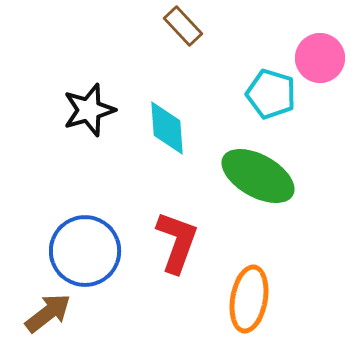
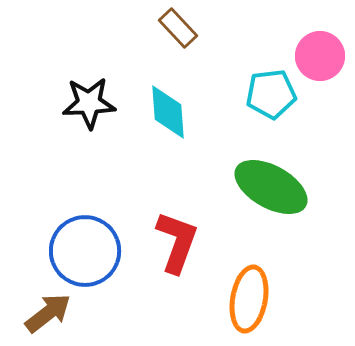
brown rectangle: moved 5 px left, 2 px down
pink circle: moved 2 px up
cyan pentagon: rotated 24 degrees counterclockwise
black star: moved 7 px up; rotated 14 degrees clockwise
cyan diamond: moved 1 px right, 16 px up
green ellipse: moved 13 px right, 11 px down
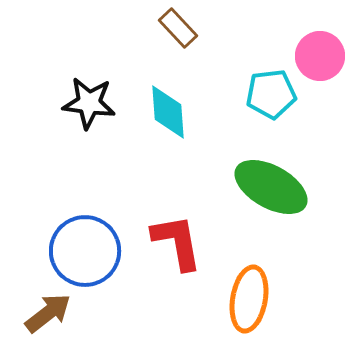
black star: rotated 10 degrees clockwise
red L-shape: rotated 30 degrees counterclockwise
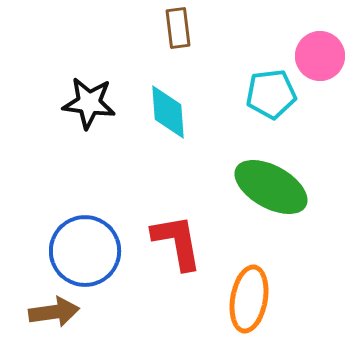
brown rectangle: rotated 36 degrees clockwise
brown arrow: moved 6 px right, 1 px up; rotated 30 degrees clockwise
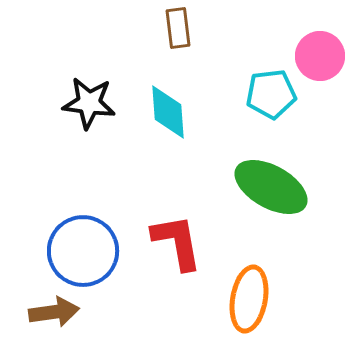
blue circle: moved 2 px left
